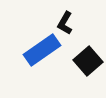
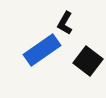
black square: rotated 12 degrees counterclockwise
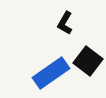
blue rectangle: moved 9 px right, 23 px down
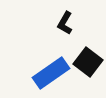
black square: moved 1 px down
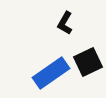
black square: rotated 28 degrees clockwise
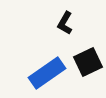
blue rectangle: moved 4 px left
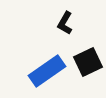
blue rectangle: moved 2 px up
